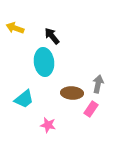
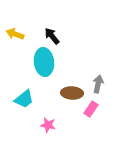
yellow arrow: moved 6 px down
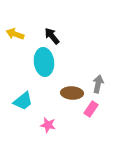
cyan trapezoid: moved 1 px left, 2 px down
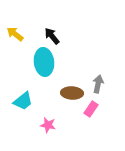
yellow arrow: rotated 18 degrees clockwise
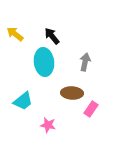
gray arrow: moved 13 px left, 22 px up
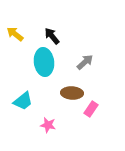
gray arrow: rotated 36 degrees clockwise
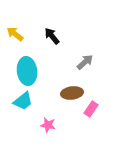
cyan ellipse: moved 17 px left, 9 px down
brown ellipse: rotated 10 degrees counterclockwise
